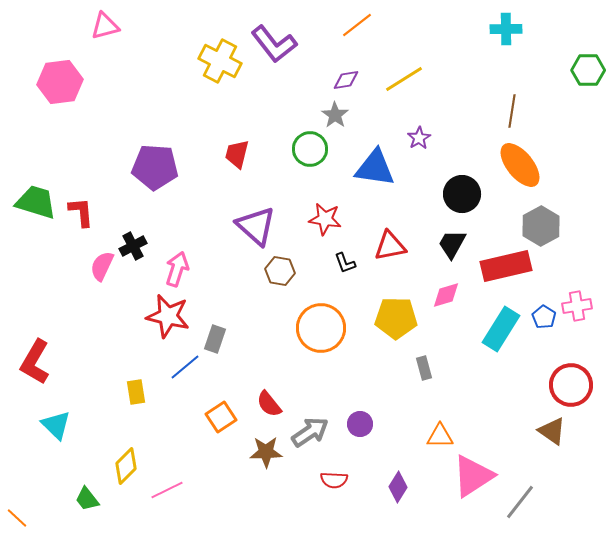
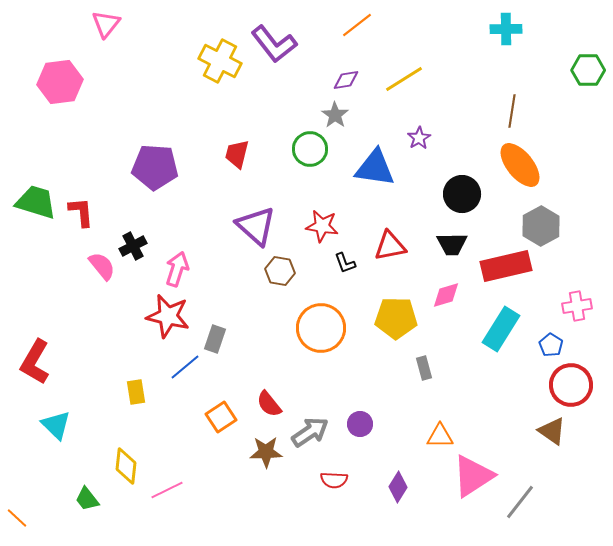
pink triangle at (105, 26): moved 1 px right, 2 px up; rotated 36 degrees counterclockwise
red star at (325, 219): moved 3 px left, 7 px down
black trapezoid at (452, 244): rotated 120 degrees counterclockwise
pink semicircle at (102, 266): rotated 116 degrees clockwise
blue pentagon at (544, 317): moved 7 px right, 28 px down
yellow diamond at (126, 466): rotated 39 degrees counterclockwise
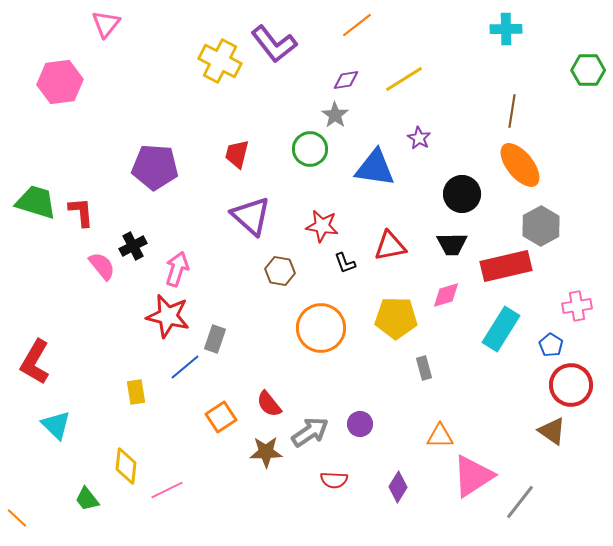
purple star at (419, 138): rotated 10 degrees counterclockwise
purple triangle at (256, 226): moved 5 px left, 10 px up
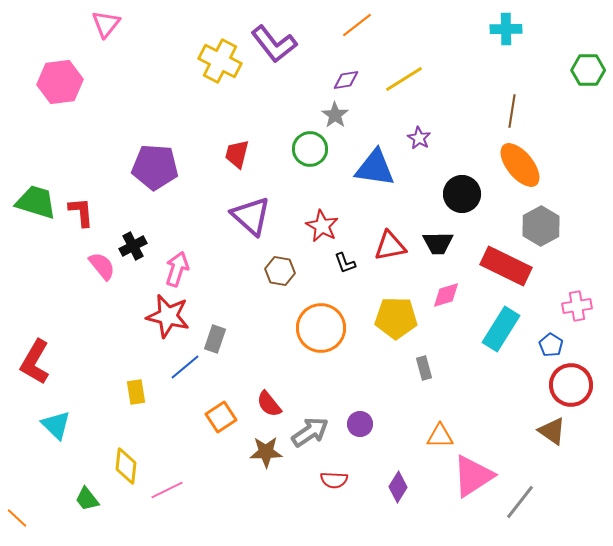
red star at (322, 226): rotated 20 degrees clockwise
black trapezoid at (452, 244): moved 14 px left, 1 px up
red rectangle at (506, 266): rotated 39 degrees clockwise
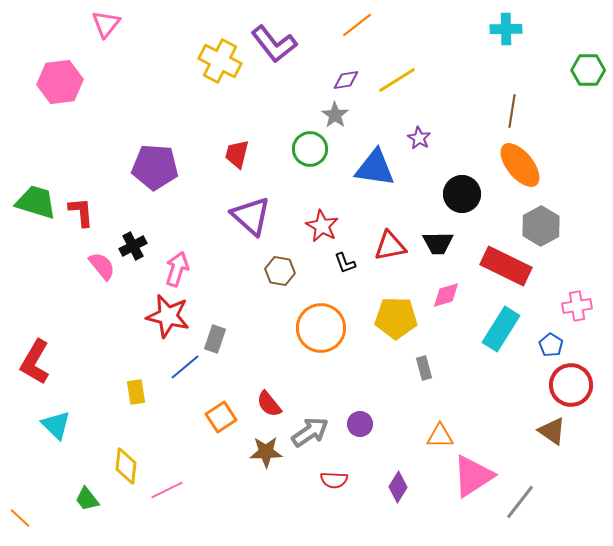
yellow line at (404, 79): moved 7 px left, 1 px down
orange line at (17, 518): moved 3 px right
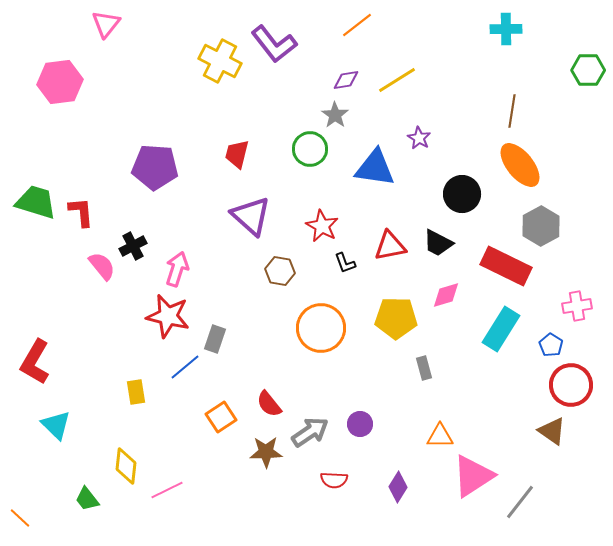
black trapezoid at (438, 243): rotated 28 degrees clockwise
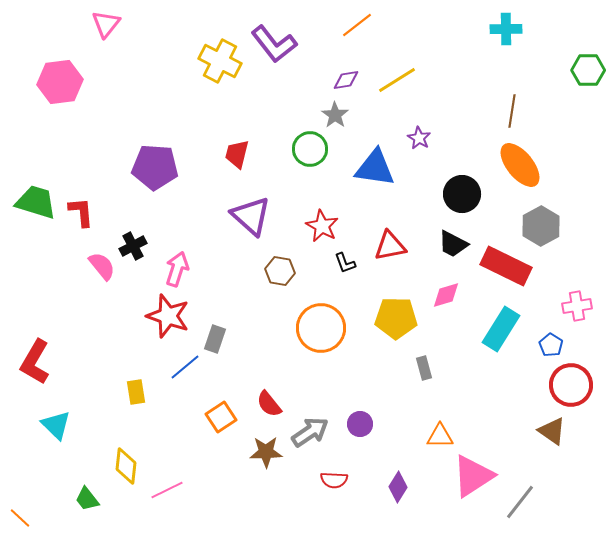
black trapezoid at (438, 243): moved 15 px right, 1 px down
red star at (168, 316): rotated 6 degrees clockwise
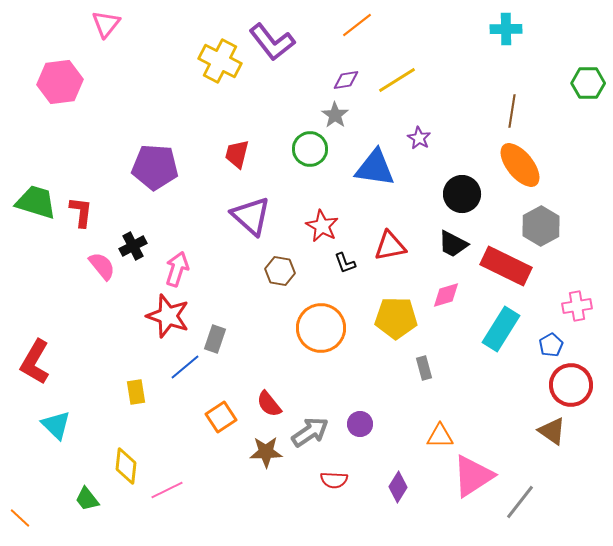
purple L-shape at (274, 44): moved 2 px left, 2 px up
green hexagon at (588, 70): moved 13 px down
red L-shape at (81, 212): rotated 12 degrees clockwise
blue pentagon at (551, 345): rotated 10 degrees clockwise
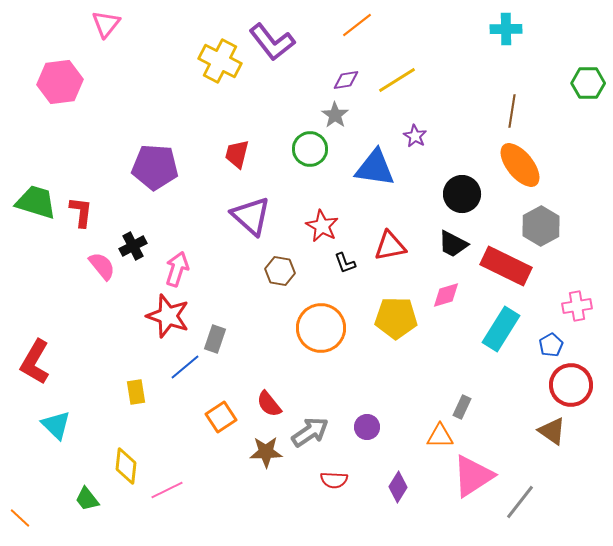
purple star at (419, 138): moved 4 px left, 2 px up
gray rectangle at (424, 368): moved 38 px right, 39 px down; rotated 40 degrees clockwise
purple circle at (360, 424): moved 7 px right, 3 px down
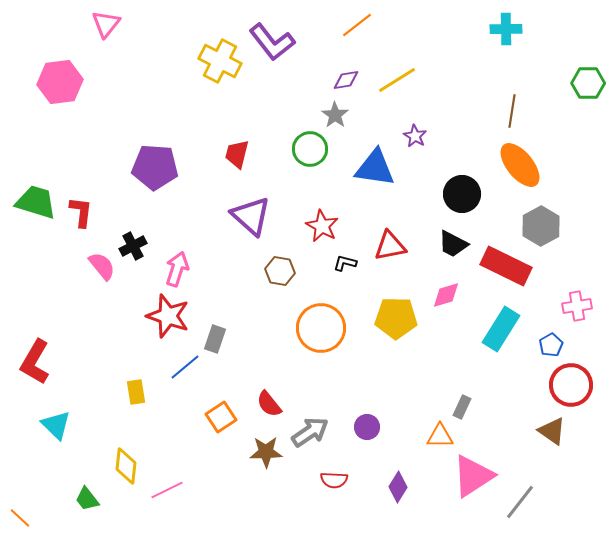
black L-shape at (345, 263): rotated 125 degrees clockwise
